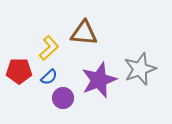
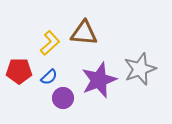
yellow L-shape: moved 1 px right, 5 px up
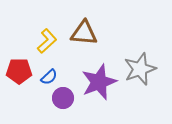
yellow L-shape: moved 3 px left, 2 px up
purple star: moved 2 px down
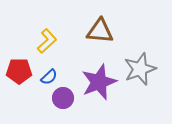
brown triangle: moved 16 px right, 2 px up
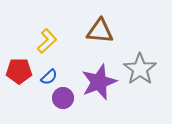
gray star: rotated 16 degrees counterclockwise
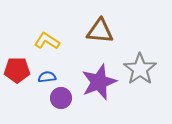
yellow L-shape: rotated 105 degrees counterclockwise
red pentagon: moved 2 px left, 1 px up
blue semicircle: moved 2 px left; rotated 144 degrees counterclockwise
purple circle: moved 2 px left
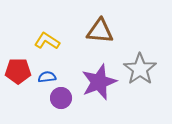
red pentagon: moved 1 px right, 1 px down
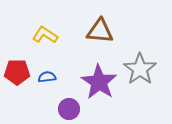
yellow L-shape: moved 2 px left, 6 px up
red pentagon: moved 1 px left, 1 px down
purple star: rotated 18 degrees counterclockwise
purple circle: moved 8 px right, 11 px down
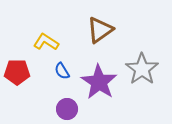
brown triangle: moved 1 px up; rotated 40 degrees counterclockwise
yellow L-shape: moved 1 px right, 7 px down
gray star: moved 2 px right
blue semicircle: moved 15 px right, 6 px up; rotated 114 degrees counterclockwise
purple circle: moved 2 px left
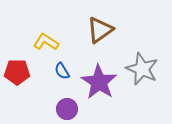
gray star: rotated 12 degrees counterclockwise
